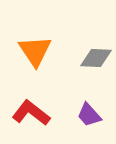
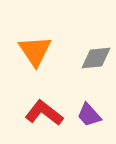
gray diamond: rotated 8 degrees counterclockwise
red L-shape: moved 13 px right
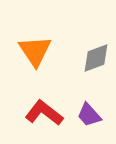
gray diamond: rotated 16 degrees counterclockwise
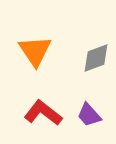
red L-shape: moved 1 px left
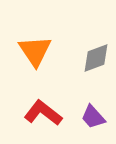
purple trapezoid: moved 4 px right, 2 px down
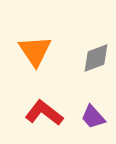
red L-shape: moved 1 px right
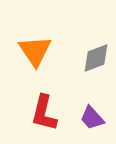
red L-shape: rotated 114 degrees counterclockwise
purple trapezoid: moved 1 px left, 1 px down
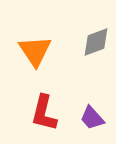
gray diamond: moved 16 px up
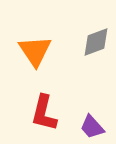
purple trapezoid: moved 9 px down
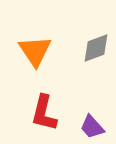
gray diamond: moved 6 px down
